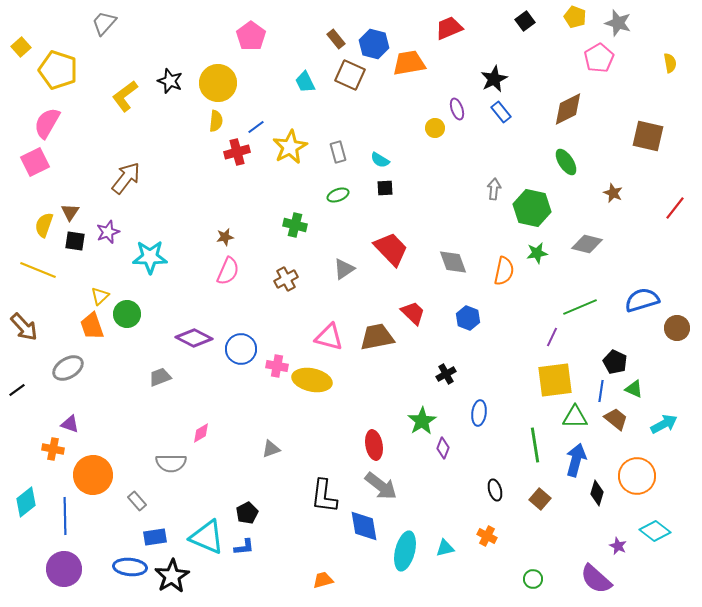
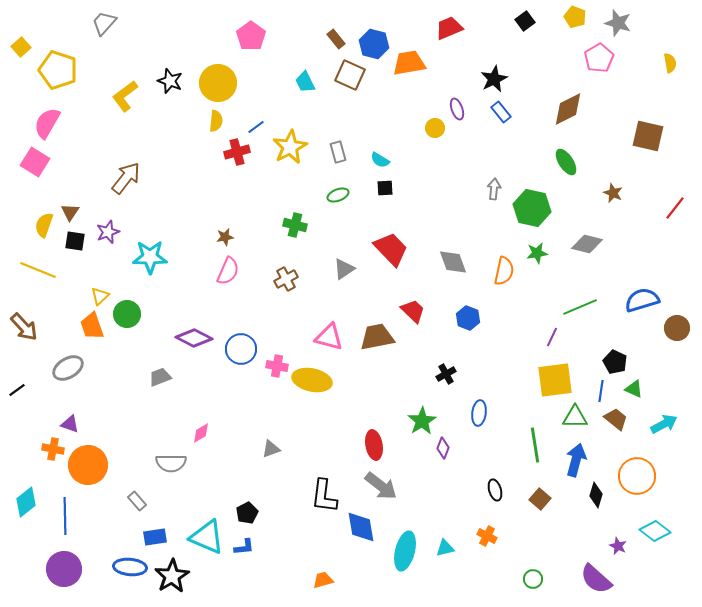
pink square at (35, 162): rotated 32 degrees counterclockwise
red trapezoid at (413, 313): moved 2 px up
orange circle at (93, 475): moved 5 px left, 10 px up
black diamond at (597, 493): moved 1 px left, 2 px down
blue diamond at (364, 526): moved 3 px left, 1 px down
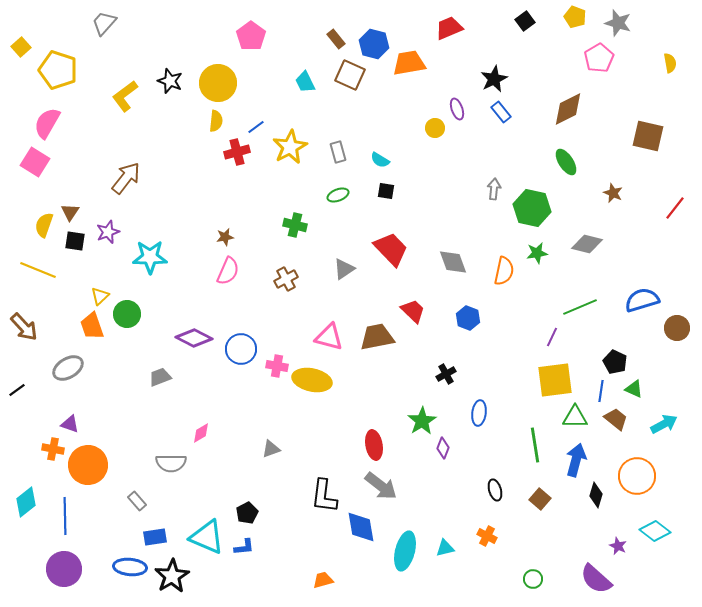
black square at (385, 188): moved 1 px right, 3 px down; rotated 12 degrees clockwise
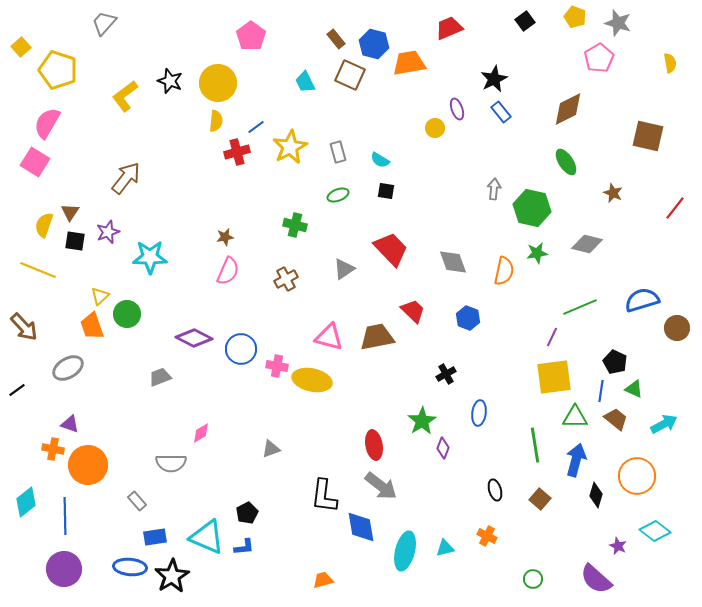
yellow square at (555, 380): moved 1 px left, 3 px up
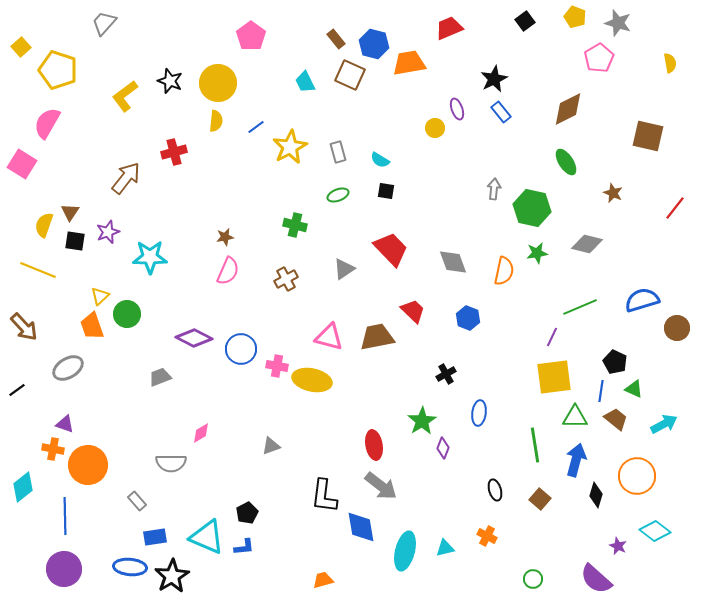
red cross at (237, 152): moved 63 px left
pink square at (35, 162): moved 13 px left, 2 px down
purple triangle at (70, 424): moved 5 px left
gray triangle at (271, 449): moved 3 px up
cyan diamond at (26, 502): moved 3 px left, 15 px up
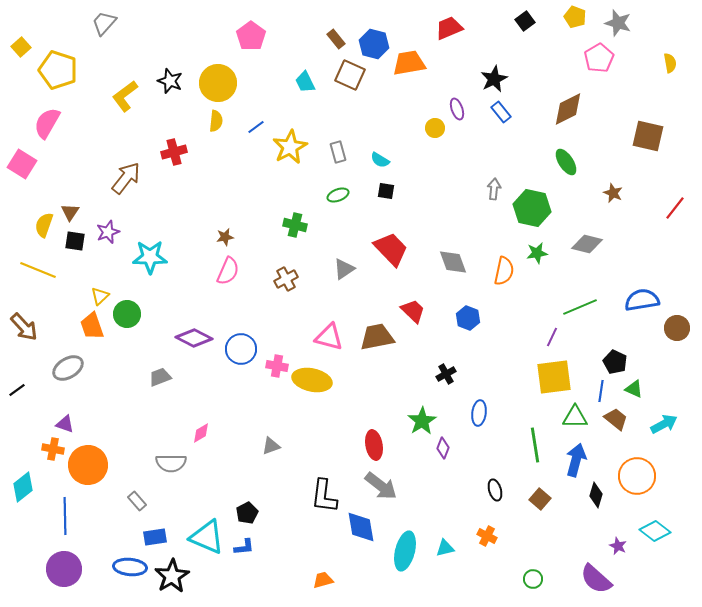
blue semicircle at (642, 300): rotated 8 degrees clockwise
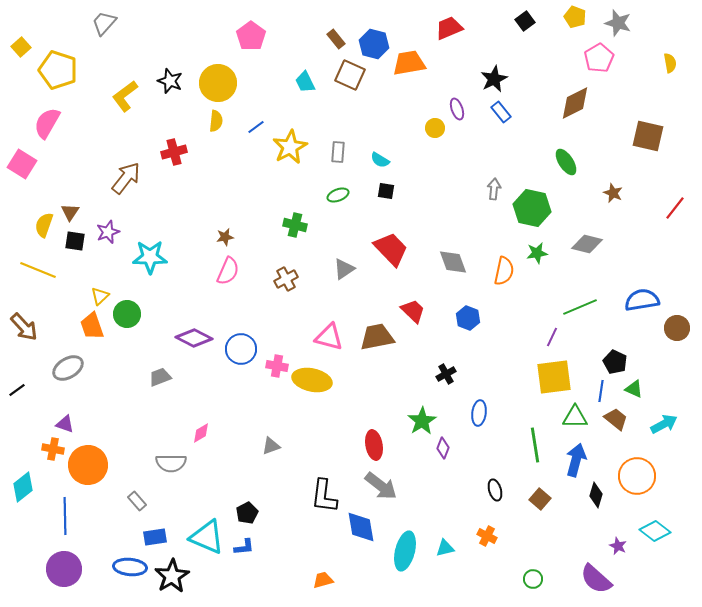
brown diamond at (568, 109): moved 7 px right, 6 px up
gray rectangle at (338, 152): rotated 20 degrees clockwise
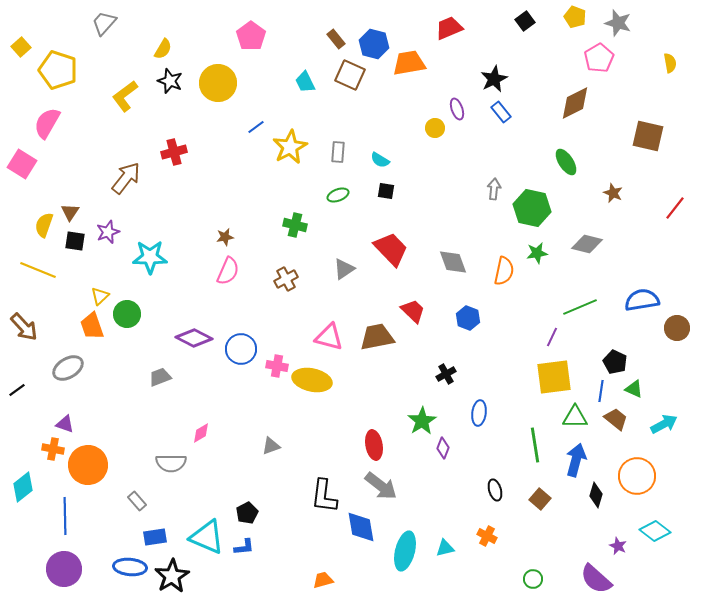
yellow semicircle at (216, 121): moved 53 px left, 72 px up; rotated 25 degrees clockwise
